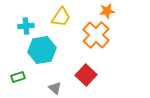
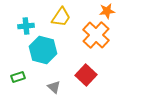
cyan hexagon: moved 1 px right; rotated 24 degrees clockwise
gray triangle: moved 1 px left, 1 px up
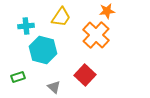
red square: moved 1 px left
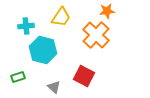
red square: moved 1 px left, 1 px down; rotated 15 degrees counterclockwise
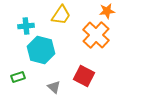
yellow trapezoid: moved 2 px up
cyan hexagon: moved 2 px left
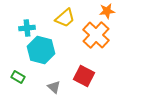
yellow trapezoid: moved 4 px right, 3 px down; rotated 15 degrees clockwise
cyan cross: moved 1 px right, 2 px down
green rectangle: rotated 48 degrees clockwise
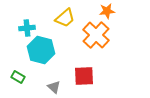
red square: rotated 30 degrees counterclockwise
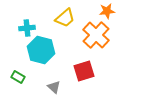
red square: moved 5 px up; rotated 15 degrees counterclockwise
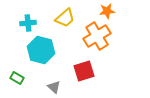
cyan cross: moved 1 px right, 5 px up
orange cross: moved 1 px right, 1 px down; rotated 16 degrees clockwise
green rectangle: moved 1 px left, 1 px down
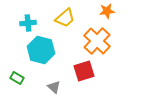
orange cross: moved 5 px down; rotated 16 degrees counterclockwise
